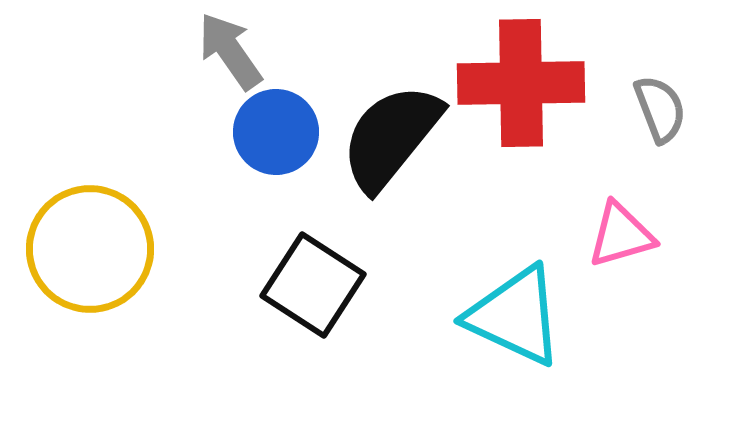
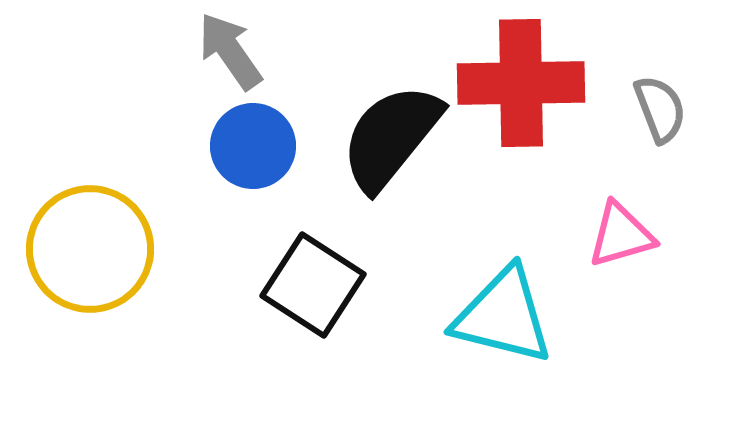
blue circle: moved 23 px left, 14 px down
cyan triangle: moved 12 px left; rotated 11 degrees counterclockwise
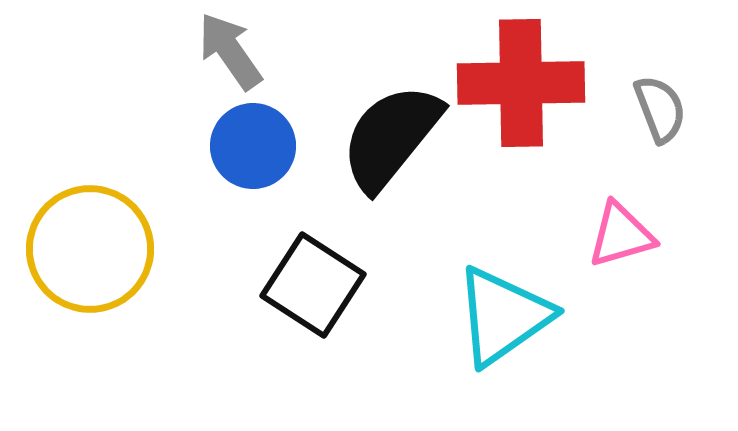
cyan triangle: rotated 49 degrees counterclockwise
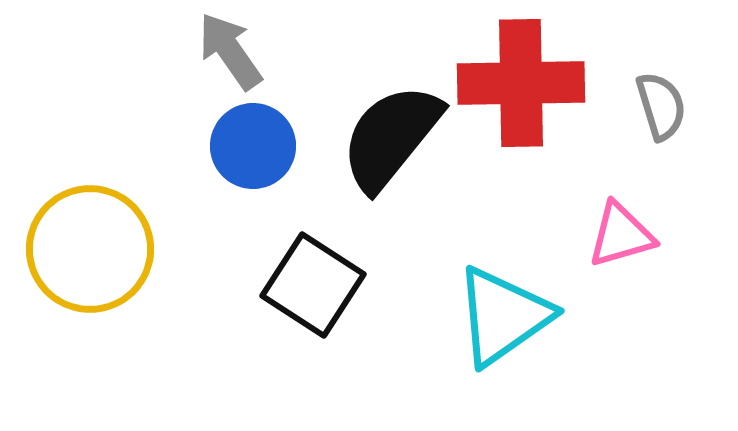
gray semicircle: moved 1 px right, 3 px up; rotated 4 degrees clockwise
